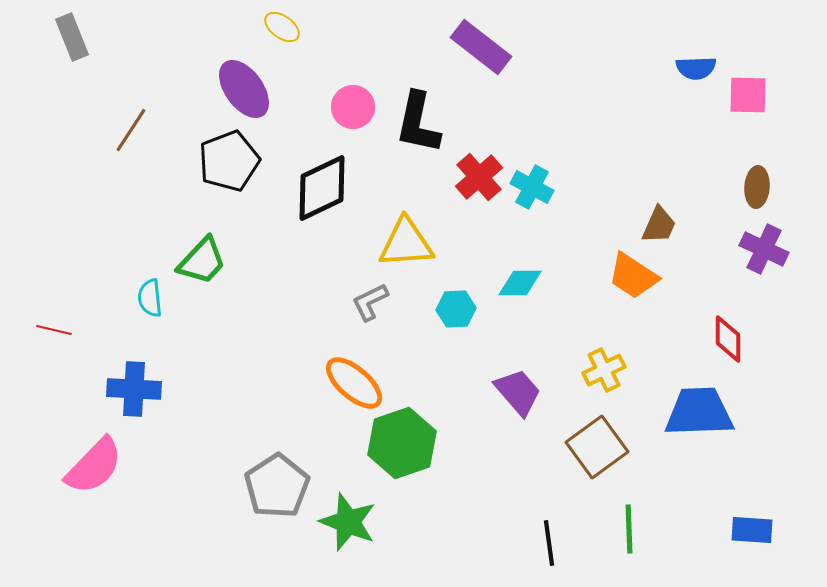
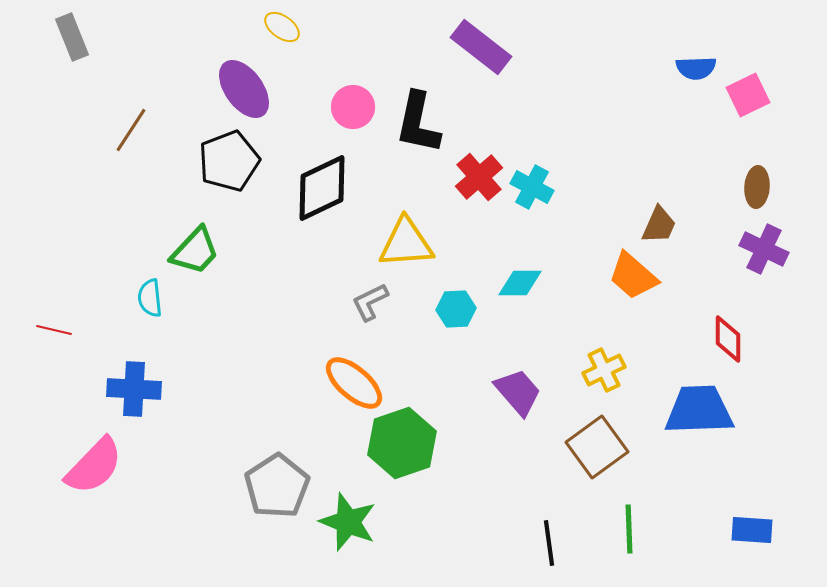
pink square: rotated 27 degrees counterclockwise
green trapezoid: moved 7 px left, 10 px up
orange trapezoid: rotated 8 degrees clockwise
blue trapezoid: moved 2 px up
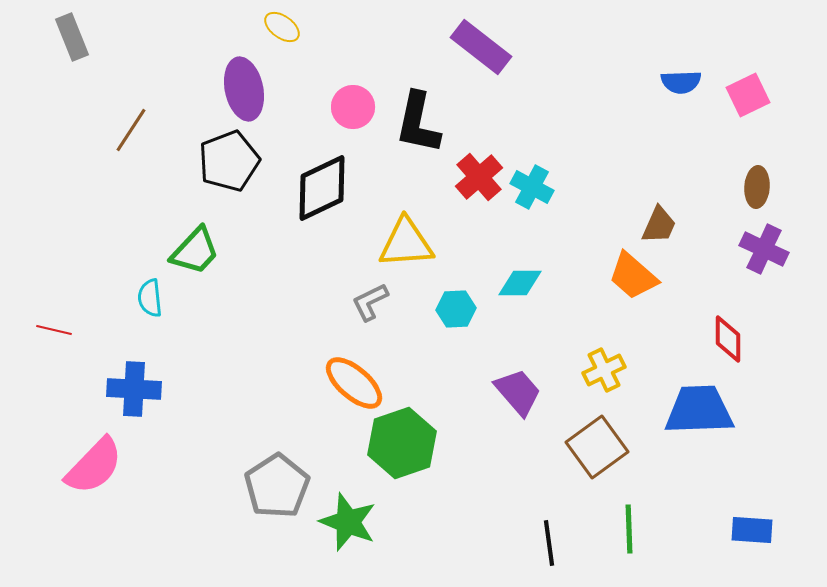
blue semicircle: moved 15 px left, 14 px down
purple ellipse: rotated 24 degrees clockwise
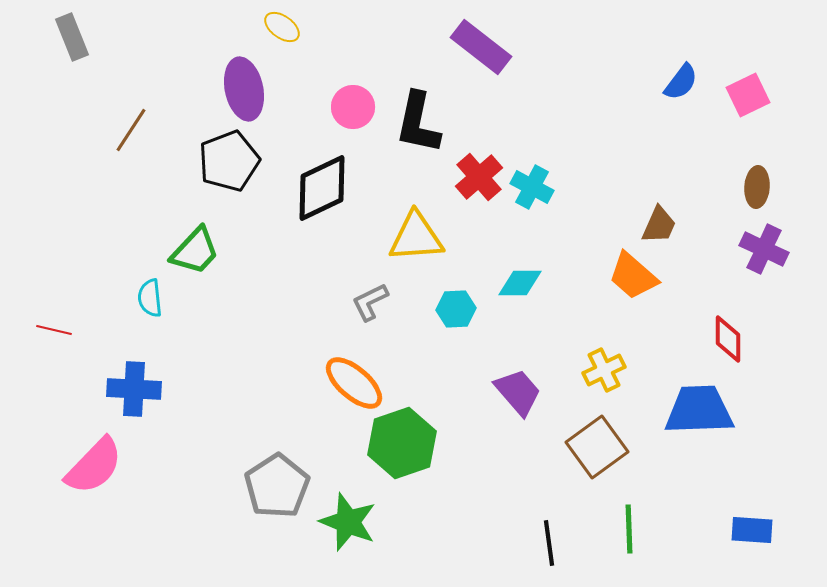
blue semicircle: rotated 51 degrees counterclockwise
yellow triangle: moved 10 px right, 6 px up
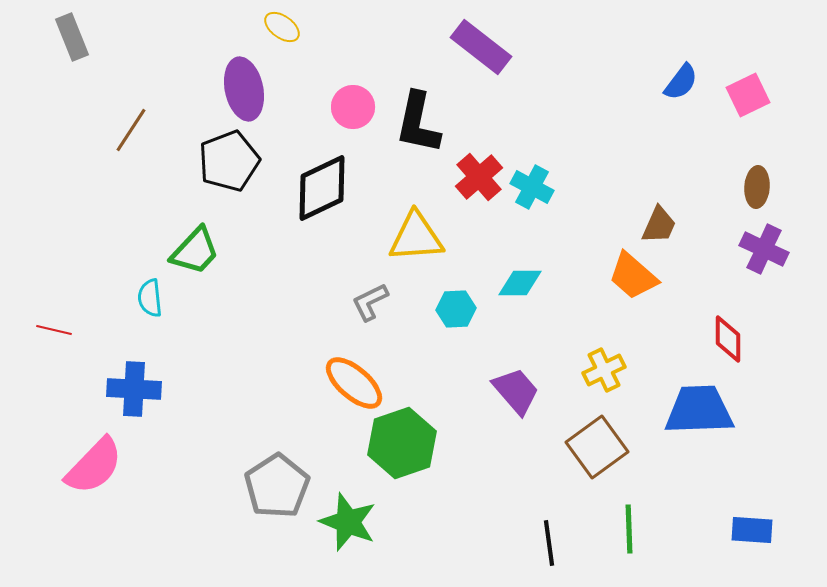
purple trapezoid: moved 2 px left, 1 px up
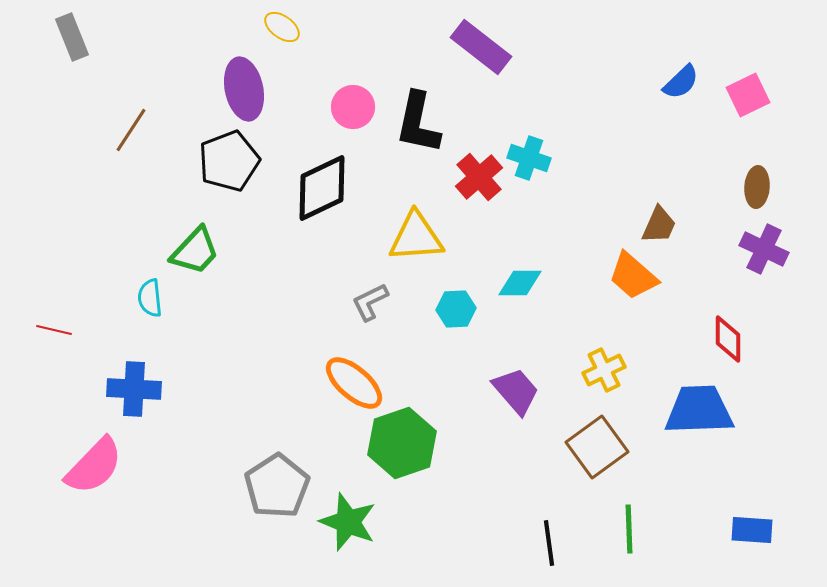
blue semicircle: rotated 9 degrees clockwise
cyan cross: moved 3 px left, 29 px up; rotated 9 degrees counterclockwise
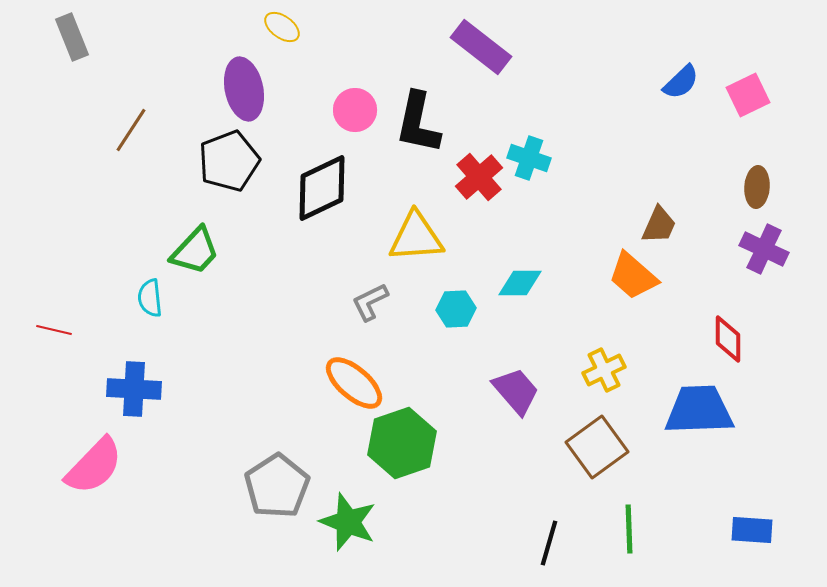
pink circle: moved 2 px right, 3 px down
black line: rotated 24 degrees clockwise
